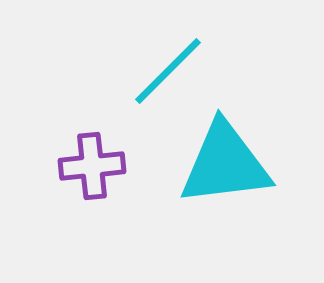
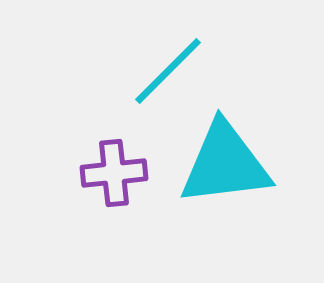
purple cross: moved 22 px right, 7 px down
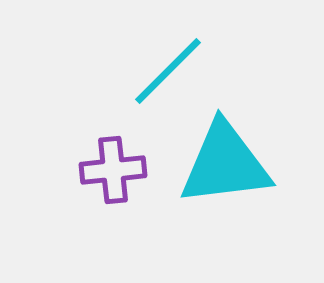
purple cross: moved 1 px left, 3 px up
